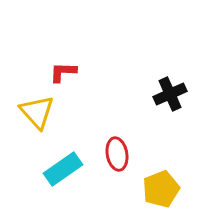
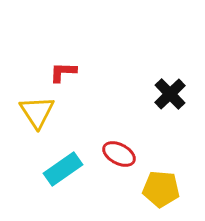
black cross: rotated 20 degrees counterclockwise
yellow triangle: rotated 9 degrees clockwise
red ellipse: moved 2 px right; rotated 52 degrees counterclockwise
yellow pentagon: rotated 27 degrees clockwise
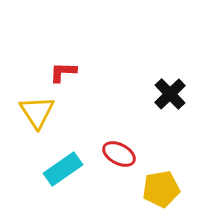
yellow pentagon: rotated 15 degrees counterclockwise
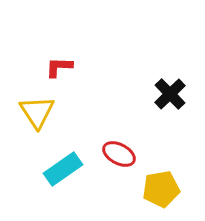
red L-shape: moved 4 px left, 5 px up
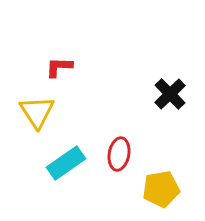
red ellipse: rotated 72 degrees clockwise
cyan rectangle: moved 3 px right, 6 px up
